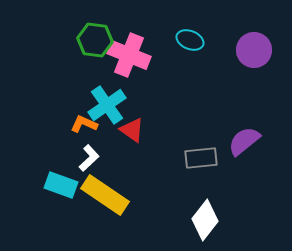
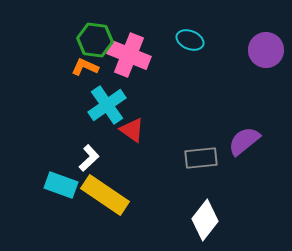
purple circle: moved 12 px right
orange L-shape: moved 1 px right, 57 px up
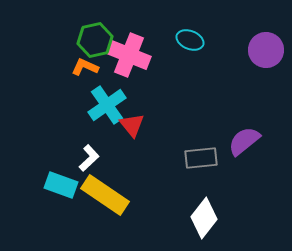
green hexagon: rotated 20 degrees counterclockwise
red triangle: moved 5 px up; rotated 16 degrees clockwise
white diamond: moved 1 px left, 2 px up
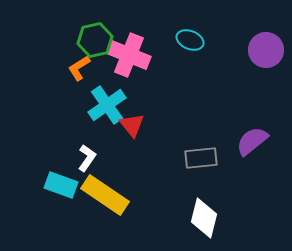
orange L-shape: moved 6 px left, 1 px down; rotated 56 degrees counterclockwise
purple semicircle: moved 8 px right
white L-shape: moved 2 px left; rotated 12 degrees counterclockwise
white diamond: rotated 24 degrees counterclockwise
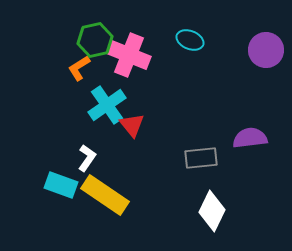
purple semicircle: moved 2 px left, 3 px up; rotated 32 degrees clockwise
white diamond: moved 8 px right, 7 px up; rotated 12 degrees clockwise
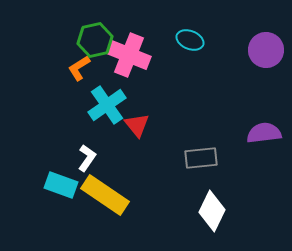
red triangle: moved 5 px right
purple semicircle: moved 14 px right, 5 px up
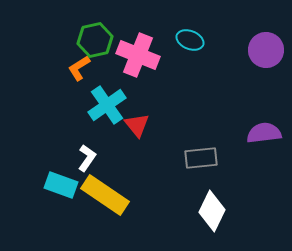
pink cross: moved 9 px right
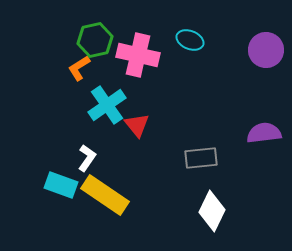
pink cross: rotated 9 degrees counterclockwise
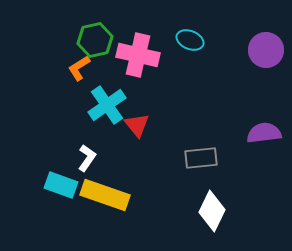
yellow rectangle: rotated 15 degrees counterclockwise
